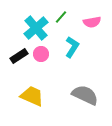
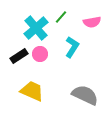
pink circle: moved 1 px left
yellow trapezoid: moved 5 px up
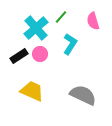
pink semicircle: moved 1 px right, 1 px up; rotated 84 degrees clockwise
cyan L-shape: moved 2 px left, 3 px up
gray semicircle: moved 2 px left
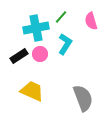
pink semicircle: moved 2 px left
cyan cross: rotated 30 degrees clockwise
cyan L-shape: moved 5 px left
gray semicircle: moved 3 px down; rotated 44 degrees clockwise
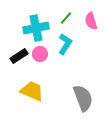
green line: moved 5 px right, 1 px down
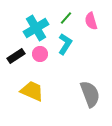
cyan cross: rotated 20 degrees counterclockwise
black rectangle: moved 3 px left
gray semicircle: moved 7 px right, 4 px up
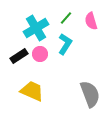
black rectangle: moved 3 px right
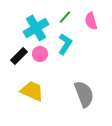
green line: moved 1 px left, 1 px up
black rectangle: rotated 12 degrees counterclockwise
gray semicircle: moved 6 px left
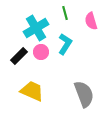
green line: moved 4 px up; rotated 56 degrees counterclockwise
pink circle: moved 1 px right, 2 px up
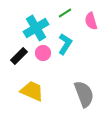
green line: rotated 72 degrees clockwise
pink circle: moved 2 px right, 1 px down
